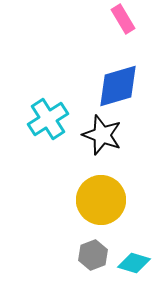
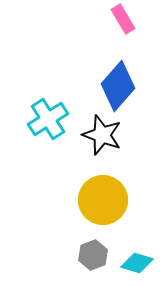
blue diamond: rotated 33 degrees counterclockwise
yellow circle: moved 2 px right
cyan diamond: moved 3 px right
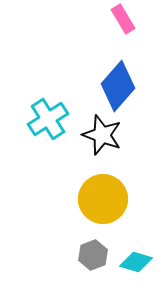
yellow circle: moved 1 px up
cyan diamond: moved 1 px left, 1 px up
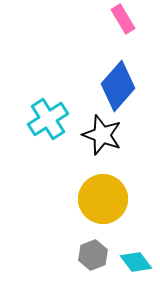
cyan diamond: rotated 36 degrees clockwise
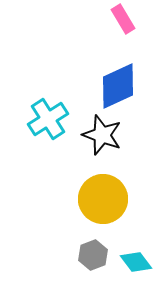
blue diamond: rotated 24 degrees clockwise
